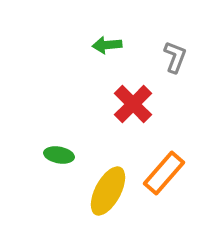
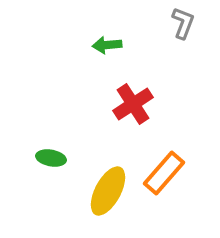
gray L-shape: moved 8 px right, 34 px up
red cross: rotated 12 degrees clockwise
green ellipse: moved 8 px left, 3 px down
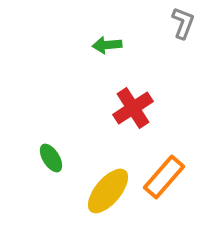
red cross: moved 4 px down
green ellipse: rotated 48 degrees clockwise
orange rectangle: moved 4 px down
yellow ellipse: rotated 12 degrees clockwise
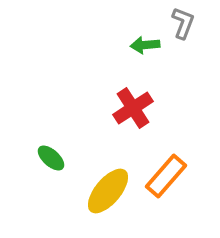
green arrow: moved 38 px right
green ellipse: rotated 16 degrees counterclockwise
orange rectangle: moved 2 px right, 1 px up
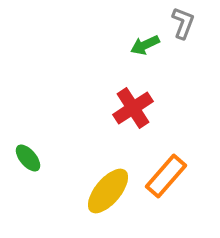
green arrow: rotated 20 degrees counterclockwise
green ellipse: moved 23 px left; rotated 8 degrees clockwise
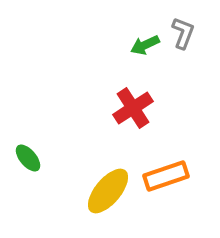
gray L-shape: moved 10 px down
orange rectangle: rotated 30 degrees clockwise
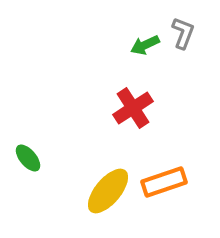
orange rectangle: moved 2 px left, 6 px down
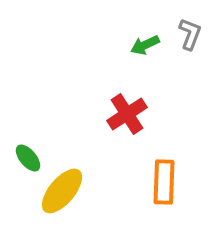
gray L-shape: moved 7 px right, 1 px down
red cross: moved 6 px left, 6 px down
orange rectangle: rotated 69 degrees counterclockwise
yellow ellipse: moved 46 px left
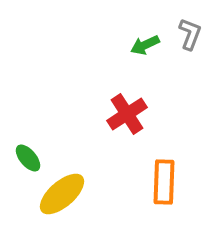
yellow ellipse: moved 3 px down; rotated 9 degrees clockwise
